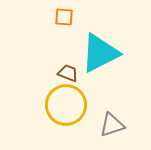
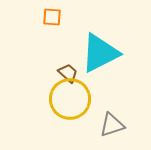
orange square: moved 12 px left
brown trapezoid: rotated 20 degrees clockwise
yellow circle: moved 4 px right, 6 px up
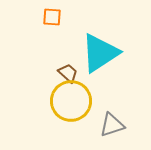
cyan triangle: rotated 6 degrees counterclockwise
yellow circle: moved 1 px right, 2 px down
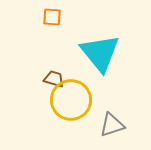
cyan triangle: rotated 36 degrees counterclockwise
brown trapezoid: moved 14 px left, 6 px down; rotated 25 degrees counterclockwise
yellow circle: moved 1 px up
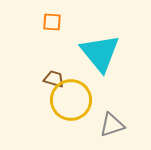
orange square: moved 5 px down
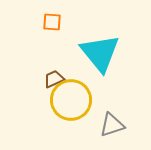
brown trapezoid: rotated 40 degrees counterclockwise
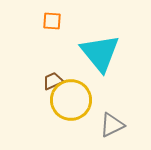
orange square: moved 1 px up
brown trapezoid: moved 1 px left, 2 px down
gray triangle: rotated 8 degrees counterclockwise
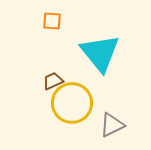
yellow circle: moved 1 px right, 3 px down
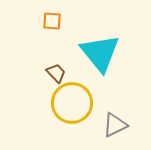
brown trapezoid: moved 3 px right, 8 px up; rotated 70 degrees clockwise
gray triangle: moved 3 px right
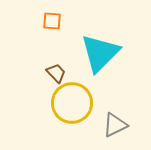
cyan triangle: rotated 24 degrees clockwise
